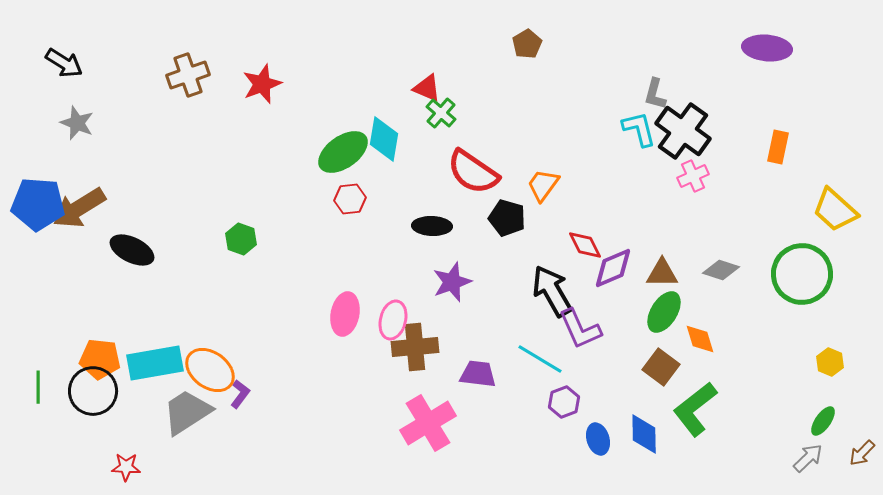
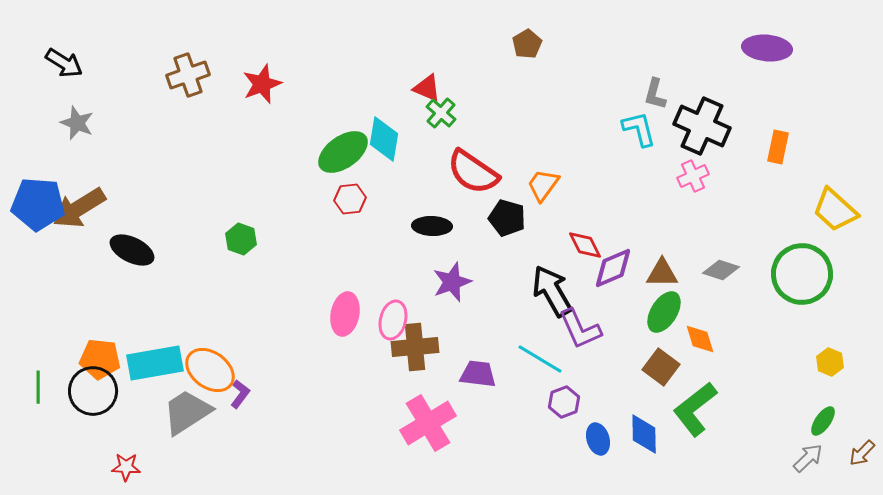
black cross at (683, 131): moved 19 px right, 5 px up; rotated 12 degrees counterclockwise
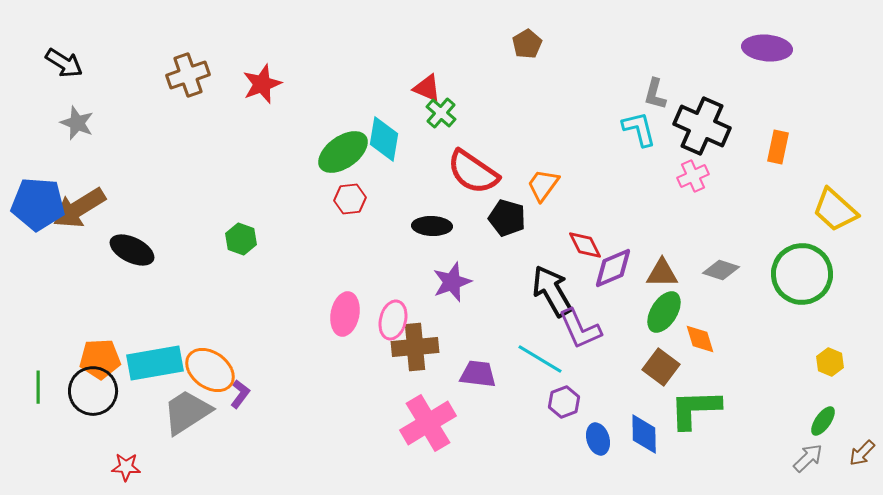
orange pentagon at (100, 359): rotated 9 degrees counterclockwise
green L-shape at (695, 409): rotated 36 degrees clockwise
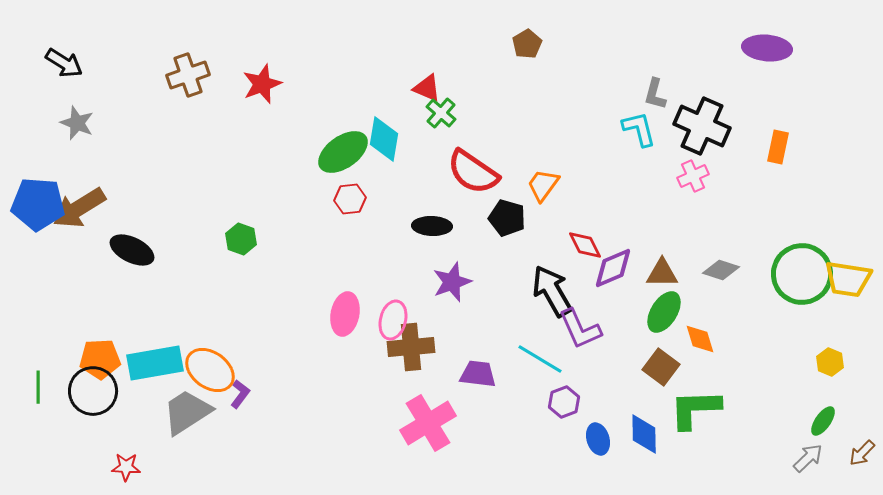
yellow trapezoid at (835, 210): moved 13 px right, 69 px down; rotated 33 degrees counterclockwise
brown cross at (415, 347): moved 4 px left
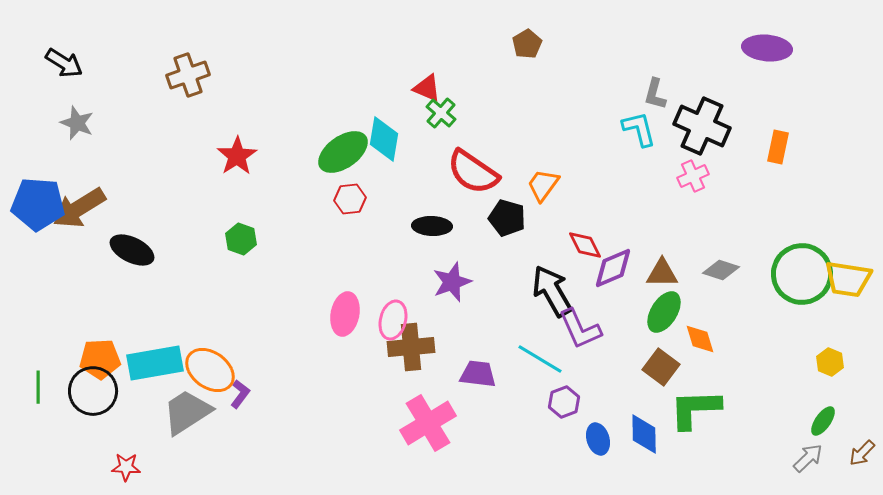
red star at (262, 84): moved 25 px left, 72 px down; rotated 12 degrees counterclockwise
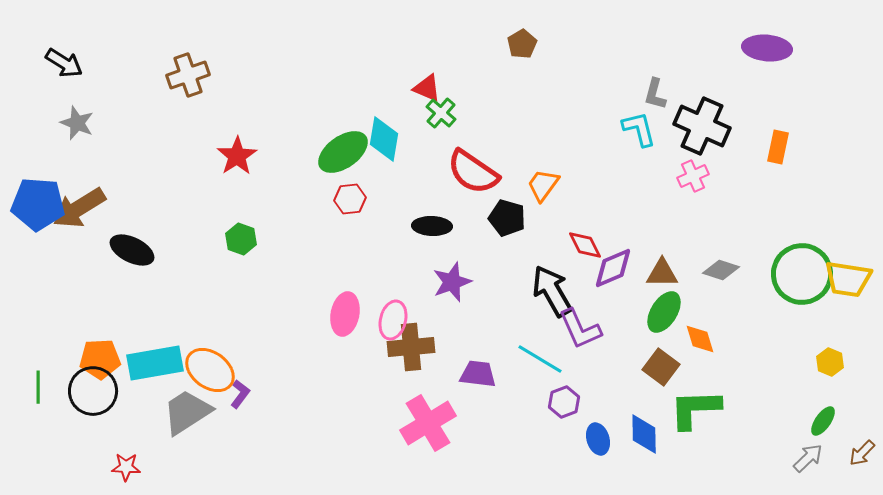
brown pentagon at (527, 44): moved 5 px left
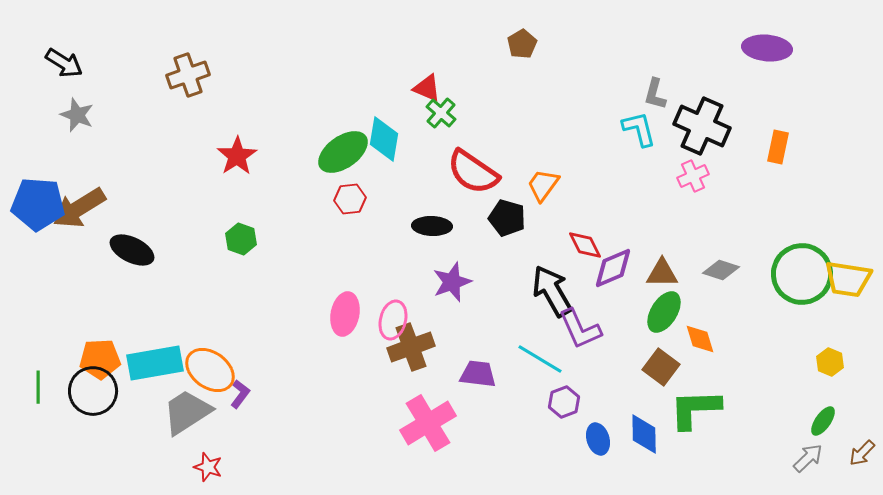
gray star at (77, 123): moved 8 px up
brown cross at (411, 347): rotated 15 degrees counterclockwise
red star at (126, 467): moved 82 px right; rotated 16 degrees clockwise
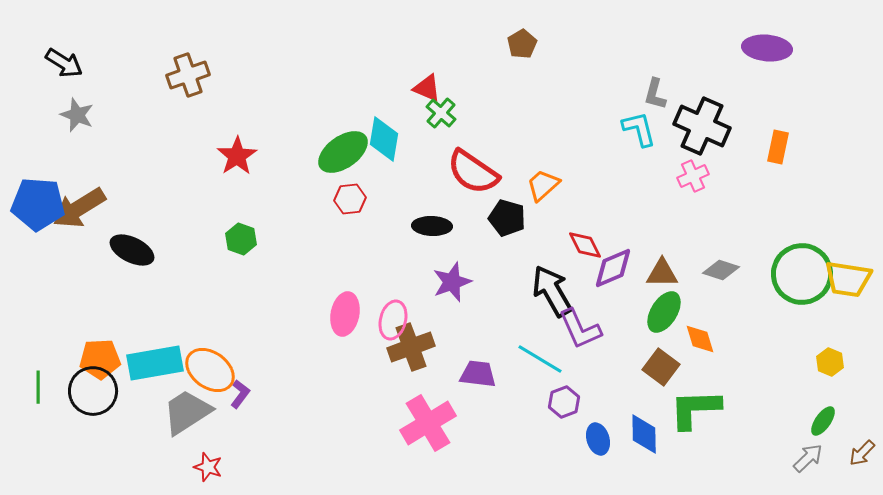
orange trapezoid at (543, 185): rotated 12 degrees clockwise
